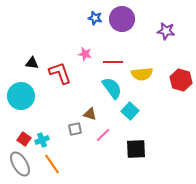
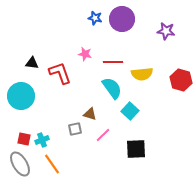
red square: rotated 24 degrees counterclockwise
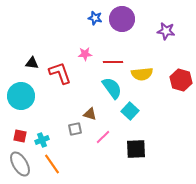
pink star: rotated 16 degrees counterclockwise
pink line: moved 2 px down
red square: moved 4 px left, 3 px up
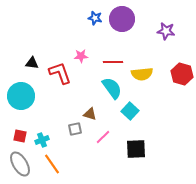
pink star: moved 4 px left, 2 px down
red hexagon: moved 1 px right, 6 px up
